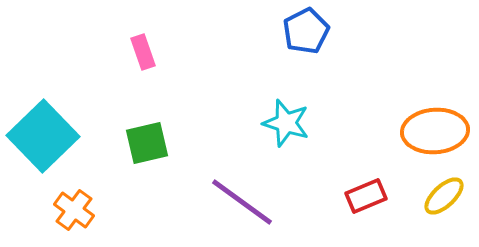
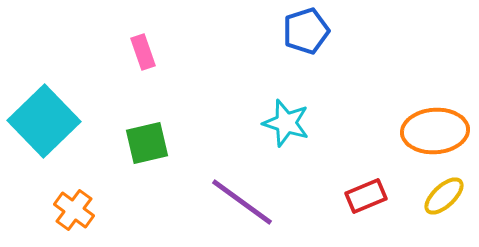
blue pentagon: rotated 9 degrees clockwise
cyan square: moved 1 px right, 15 px up
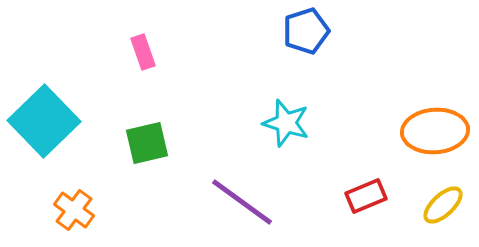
yellow ellipse: moved 1 px left, 9 px down
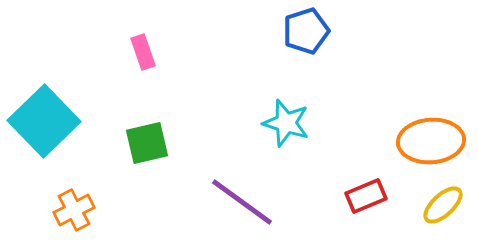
orange ellipse: moved 4 px left, 10 px down
orange cross: rotated 27 degrees clockwise
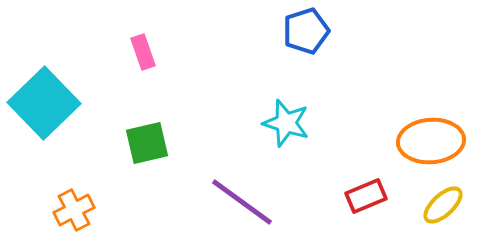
cyan square: moved 18 px up
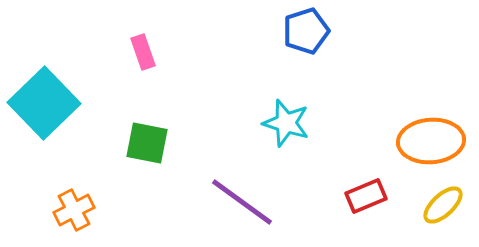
green square: rotated 24 degrees clockwise
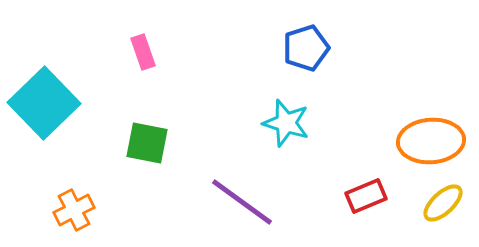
blue pentagon: moved 17 px down
yellow ellipse: moved 2 px up
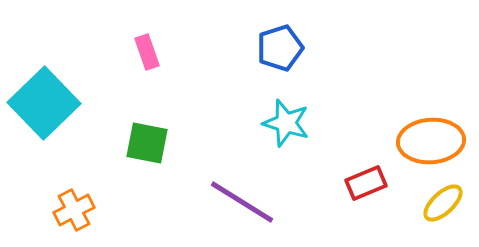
blue pentagon: moved 26 px left
pink rectangle: moved 4 px right
red rectangle: moved 13 px up
purple line: rotated 4 degrees counterclockwise
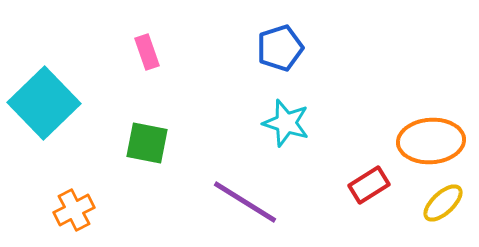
red rectangle: moved 3 px right, 2 px down; rotated 9 degrees counterclockwise
purple line: moved 3 px right
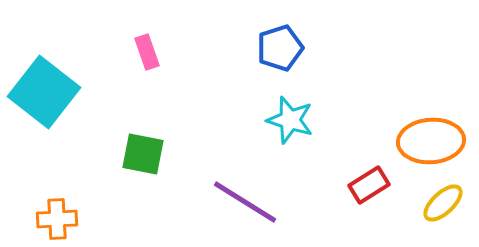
cyan square: moved 11 px up; rotated 8 degrees counterclockwise
cyan star: moved 4 px right, 3 px up
green square: moved 4 px left, 11 px down
orange cross: moved 17 px left, 9 px down; rotated 24 degrees clockwise
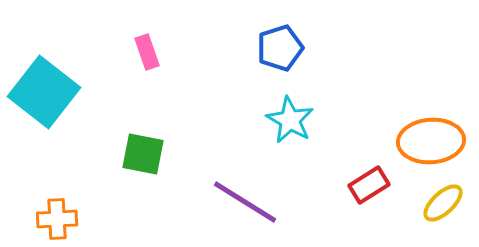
cyan star: rotated 12 degrees clockwise
